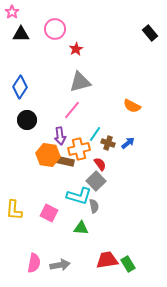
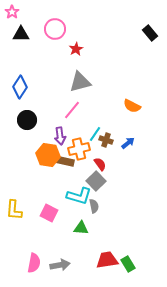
brown cross: moved 2 px left, 3 px up
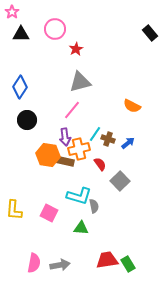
purple arrow: moved 5 px right, 1 px down
brown cross: moved 2 px right, 1 px up
gray square: moved 24 px right
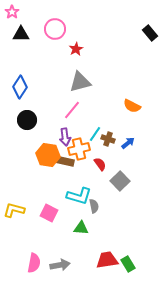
yellow L-shape: rotated 100 degrees clockwise
